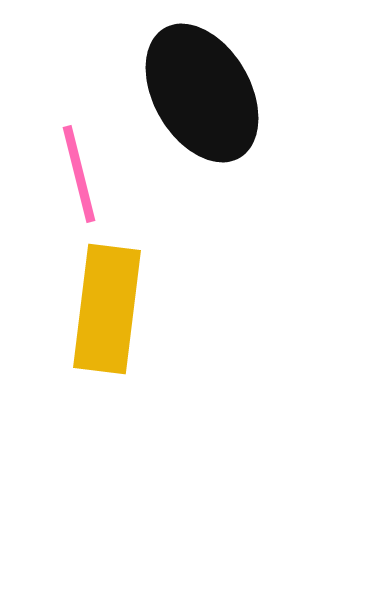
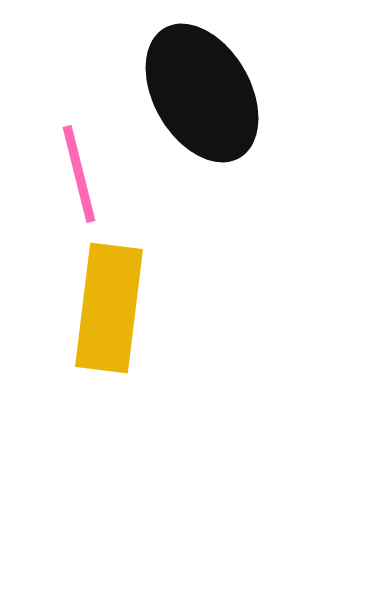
yellow rectangle: moved 2 px right, 1 px up
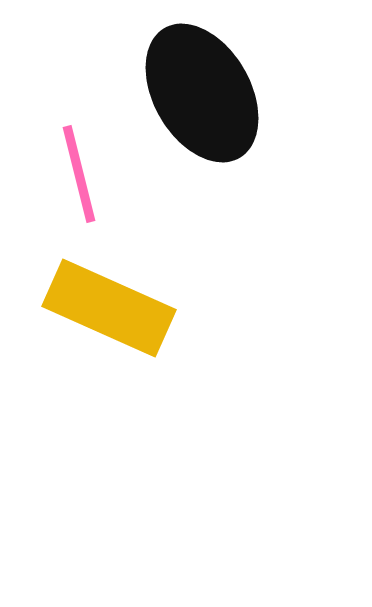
yellow rectangle: rotated 73 degrees counterclockwise
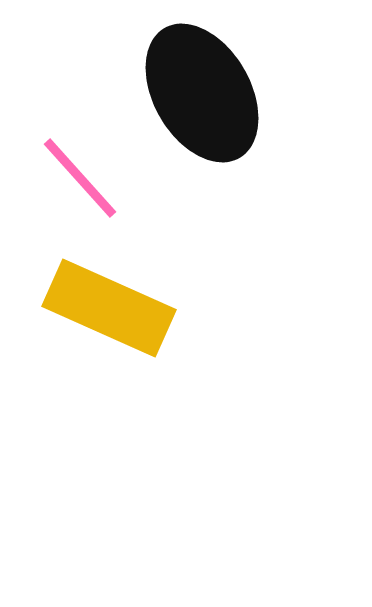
pink line: moved 1 px right, 4 px down; rotated 28 degrees counterclockwise
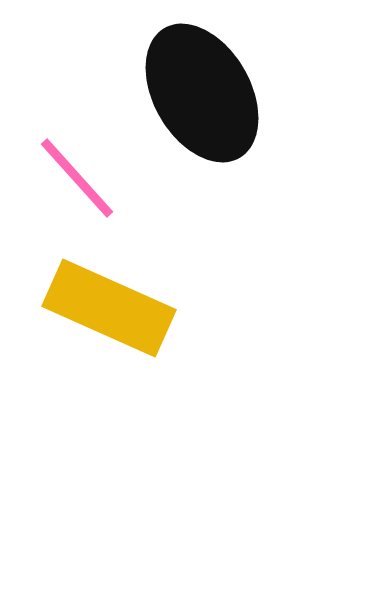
pink line: moved 3 px left
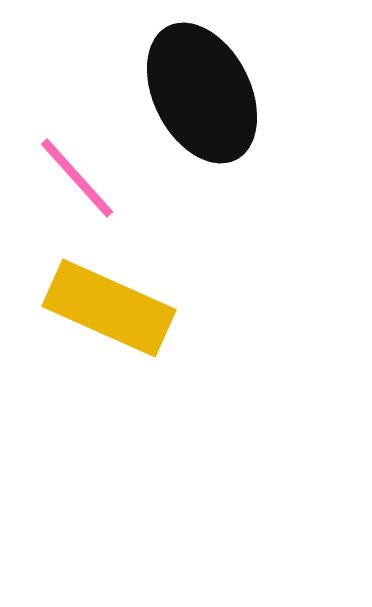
black ellipse: rotated 3 degrees clockwise
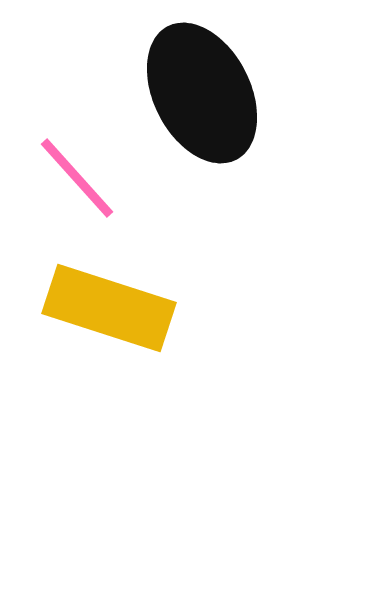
yellow rectangle: rotated 6 degrees counterclockwise
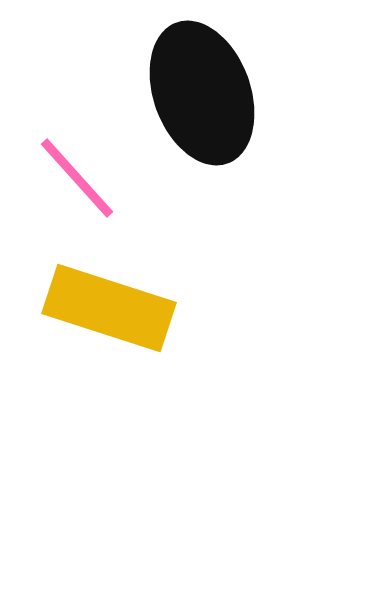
black ellipse: rotated 7 degrees clockwise
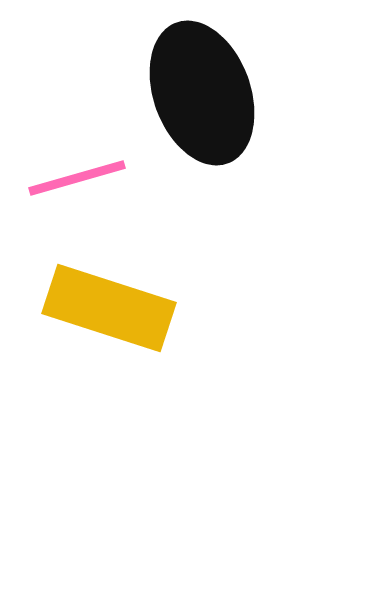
pink line: rotated 64 degrees counterclockwise
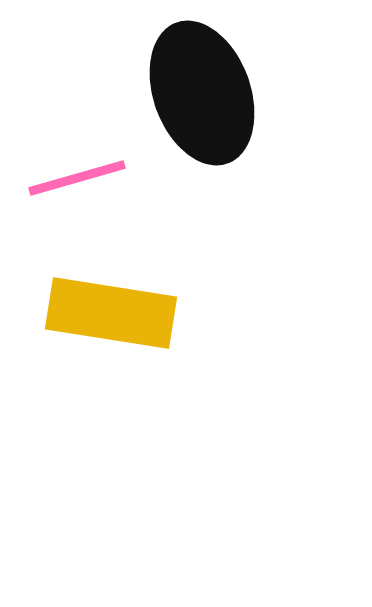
yellow rectangle: moved 2 px right, 5 px down; rotated 9 degrees counterclockwise
